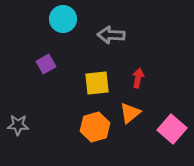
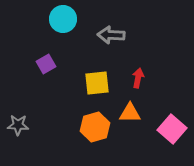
orange triangle: rotated 40 degrees clockwise
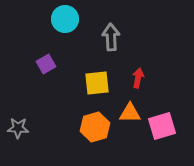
cyan circle: moved 2 px right
gray arrow: moved 2 px down; rotated 84 degrees clockwise
gray star: moved 3 px down
pink square: moved 10 px left, 3 px up; rotated 32 degrees clockwise
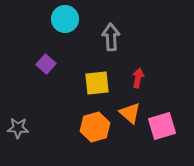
purple square: rotated 18 degrees counterclockwise
orange triangle: rotated 40 degrees clockwise
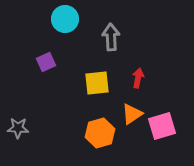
purple square: moved 2 px up; rotated 24 degrees clockwise
orange triangle: moved 2 px right, 1 px down; rotated 45 degrees clockwise
orange hexagon: moved 5 px right, 6 px down
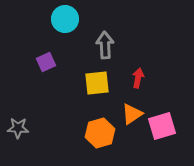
gray arrow: moved 6 px left, 8 px down
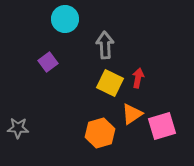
purple square: moved 2 px right; rotated 12 degrees counterclockwise
yellow square: moved 13 px right; rotated 32 degrees clockwise
